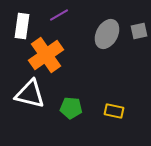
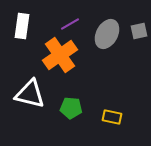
purple line: moved 11 px right, 9 px down
orange cross: moved 14 px right
yellow rectangle: moved 2 px left, 6 px down
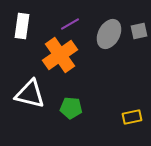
gray ellipse: moved 2 px right
yellow rectangle: moved 20 px right; rotated 24 degrees counterclockwise
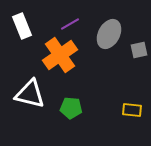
white rectangle: rotated 30 degrees counterclockwise
gray square: moved 19 px down
yellow rectangle: moved 7 px up; rotated 18 degrees clockwise
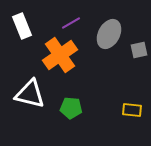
purple line: moved 1 px right, 1 px up
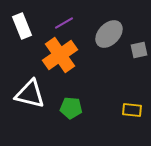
purple line: moved 7 px left
gray ellipse: rotated 16 degrees clockwise
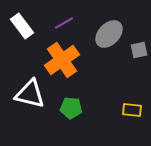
white rectangle: rotated 15 degrees counterclockwise
orange cross: moved 2 px right, 5 px down
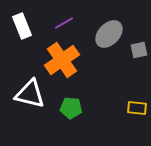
white rectangle: rotated 15 degrees clockwise
yellow rectangle: moved 5 px right, 2 px up
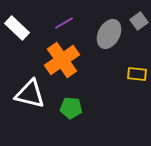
white rectangle: moved 5 px left, 2 px down; rotated 25 degrees counterclockwise
gray ellipse: rotated 16 degrees counterclockwise
gray square: moved 29 px up; rotated 24 degrees counterclockwise
yellow rectangle: moved 34 px up
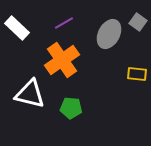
gray square: moved 1 px left, 1 px down; rotated 18 degrees counterclockwise
